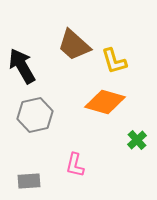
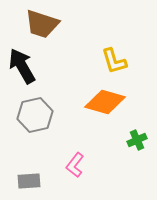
brown trapezoid: moved 32 px left, 21 px up; rotated 24 degrees counterclockwise
green cross: rotated 18 degrees clockwise
pink L-shape: rotated 25 degrees clockwise
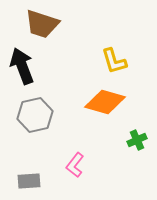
black arrow: rotated 9 degrees clockwise
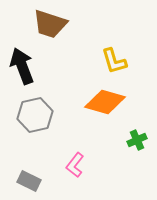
brown trapezoid: moved 8 px right
gray rectangle: rotated 30 degrees clockwise
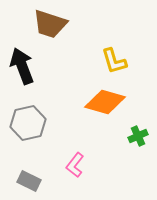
gray hexagon: moved 7 px left, 8 px down
green cross: moved 1 px right, 4 px up
